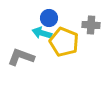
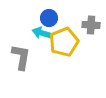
yellow pentagon: rotated 28 degrees clockwise
gray L-shape: rotated 80 degrees clockwise
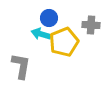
cyan arrow: moved 1 px left, 1 px down
gray L-shape: moved 9 px down
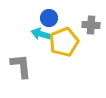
gray L-shape: rotated 16 degrees counterclockwise
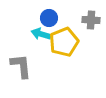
gray cross: moved 5 px up
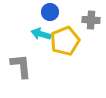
blue circle: moved 1 px right, 6 px up
yellow pentagon: moved 1 px right, 1 px up
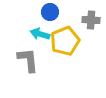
cyan arrow: moved 1 px left
gray L-shape: moved 7 px right, 6 px up
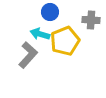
gray L-shape: moved 5 px up; rotated 48 degrees clockwise
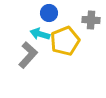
blue circle: moved 1 px left, 1 px down
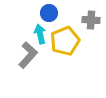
cyan arrow: rotated 60 degrees clockwise
